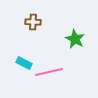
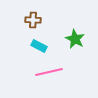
brown cross: moved 2 px up
cyan rectangle: moved 15 px right, 17 px up
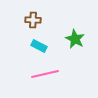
pink line: moved 4 px left, 2 px down
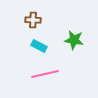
green star: moved 1 px left, 1 px down; rotated 18 degrees counterclockwise
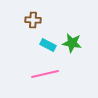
green star: moved 2 px left, 3 px down
cyan rectangle: moved 9 px right, 1 px up
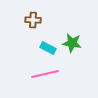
cyan rectangle: moved 3 px down
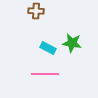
brown cross: moved 3 px right, 9 px up
pink line: rotated 12 degrees clockwise
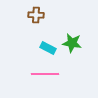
brown cross: moved 4 px down
